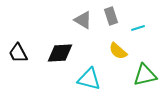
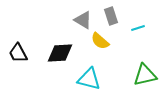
yellow semicircle: moved 18 px left, 10 px up
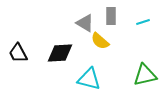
gray rectangle: rotated 18 degrees clockwise
gray triangle: moved 2 px right, 3 px down
cyan line: moved 5 px right, 6 px up
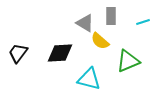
black trapezoid: rotated 65 degrees clockwise
green triangle: moved 17 px left, 14 px up; rotated 10 degrees counterclockwise
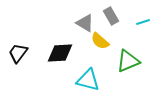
gray rectangle: rotated 30 degrees counterclockwise
cyan triangle: moved 1 px left, 1 px down
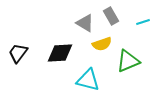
yellow semicircle: moved 2 px right, 3 px down; rotated 60 degrees counterclockwise
